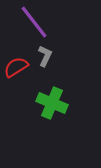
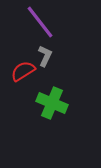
purple line: moved 6 px right
red semicircle: moved 7 px right, 4 px down
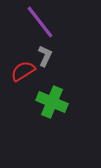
green cross: moved 1 px up
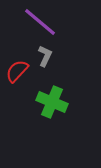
purple line: rotated 12 degrees counterclockwise
red semicircle: moved 6 px left; rotated 15 degrees counterclockwise
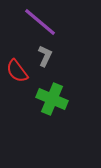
red semicircle: rotated 80 degrees counterclockwise
green cross: moved 3 px up
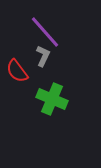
purple line: moved 5 px right, 10 px down; rotated 9 degrees clockwise
gray L-shape: moved 2 px left
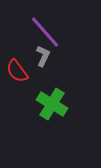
green cross: moved 5 px down; rotated 8 degrees clockwise
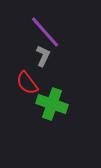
red semicircle: moved 10 px right, 12 px down
green cross: rotated 12 degrees counterclockwise
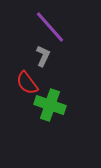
purple line: moved 5 px right, 5 px up
green cross: moved 2 px left, 1 px down
